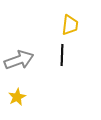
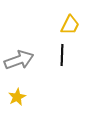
yellow trapezoid: rotated 20 degrees clockwise
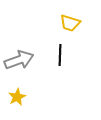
yellow trapezoid: moved 2 px up; rotated 80 degrees clockwise
black line: moved 2 px left
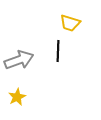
black line: moved 2 px left, 4 px up
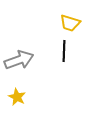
black line: moved 6 px right
yellow star: rotated 18 degrees counterclockwise
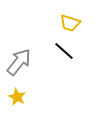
black line: rotated 50 degrees counterclockwise
gray arrow: moved 2 px down; rotated 32 degrees counterclockwise
